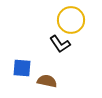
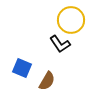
blue square: rotated 18 degrees clockwise
brown semicircle: rotated 108 degrees clockwise
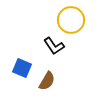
black L-shape: moved 6 px left, 2 px down
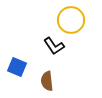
blue square: moved 5 px left, 1 px up
brown semicircle: rotated 144 degrees clockwise
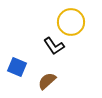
yellow circle: moved 2 px down
brown semicircle: rotated 54 degrees clockwise
